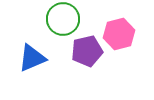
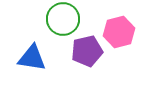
pink hexagon: moved 2 px up
blue triangle: rotated 32 degrees clockwise
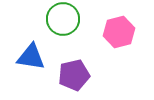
purple pentagon: moved 13 px left, 24 px down
blue triangle: moved 1 px left, 1 px up
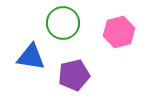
green circle: moved 4 px down
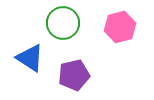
pink hexagon: moved 1 px right, 5 px up
blue triangle: moved 1 px left, 1 px down; rotated 24 degrees clockwise
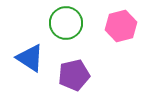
green circle: moved 3 px right
pink hexagon: moved 1 px right, 1 px up
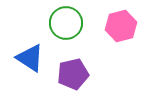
purple pentagon: moved 1 px left, 1 px up
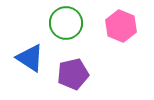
pink hexagon: rotated 24 degrees counterclockwise
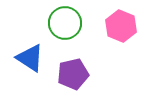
green circle: moved 1 px left
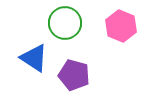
blue triangle: moved 4 px right
purple pentagon: moved 1 px right, 1 px down; rotated 28 degrees clockwise
